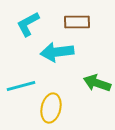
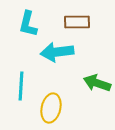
cyan L-shape: rotated 48 degrees counterclockwise
cyan line: rotated 72 degrees counterclockwise
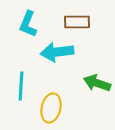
cyan L-shape: rotated 8 degrees clockwise
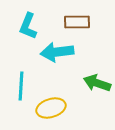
cyan L-shape: moved 2 px down
yellow ellipse: rotated 60 degrees clockwise
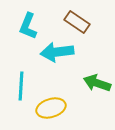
brown rectangle: rotated 35 degrees clockwise
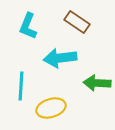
cyan arrow: moved 3 px right, 6 px down
green arrow: rotated 16 degrees counterclockwise
